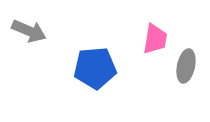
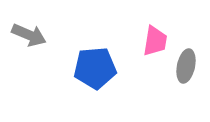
gray arrow: moved 4 px down
pink trapezoid: moved 2 px down
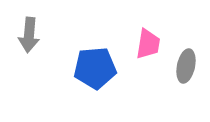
gray arrow: rotated 72 degrees clockwise
pink trapezoid: moved 7 px left, 3 px down
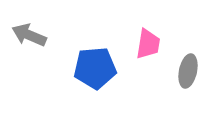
gray arrow: rotated 108 degrees clockwise
gray ellipse: moved 2 px right, 5 px down
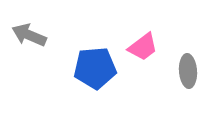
pink trapezoid: moved 5 px left, 3 px down; rotated 44 degrees clockwise
gray ellipse: rotated 16 degrees counterclockwise
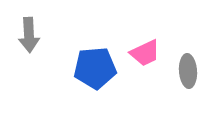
gray arrow: rotated 116 degrees counterclockwise
pink trapezoid: moved 2 px right, 6 px down; rotated 12 degrees clockwise
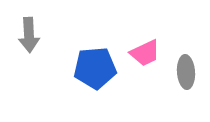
gray ellipse: moved 2 px left, 1 px down
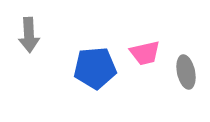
pink trapezoid: rotated 12 degrees clockwise
gray ellipse: rotated 8 degrees counterclockwise
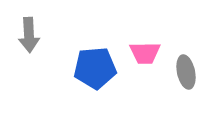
pink trapezoid: rotated 12 degrees clockwise
